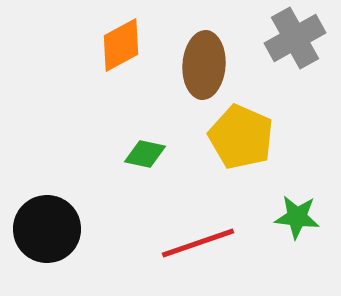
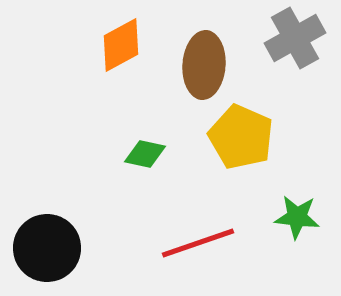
black circle: moved 19 px down
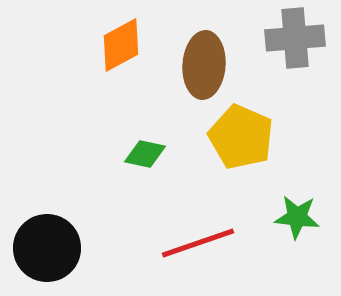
gray cross: rotated 24 degrees clockwise
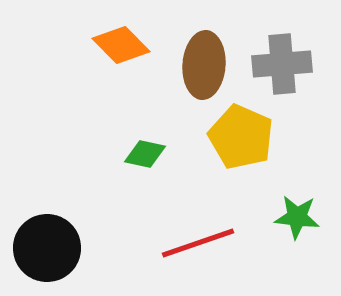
gray cross: moved 13 px left, 26 px down
orange diamond: rotated 74 degrees clockwise
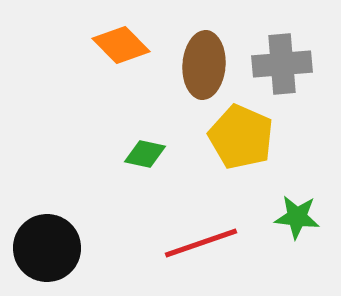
red line: moved 3 px right
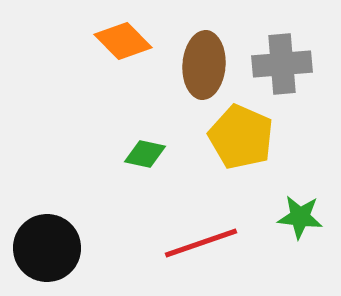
orange diamond: moved 2 px right, 4 px up
green star: moved 3 px right
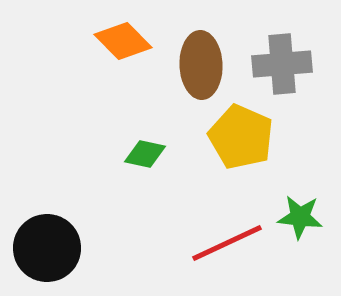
brown ellipse: moved 3 px left; rotated 6 degrees counterclockwise
red line: moved 26 px right; rotated 6 degrees counterclockwise
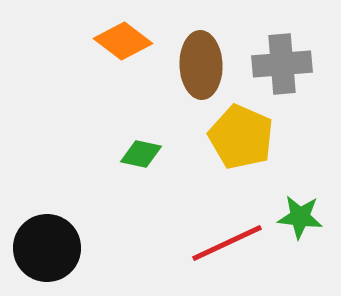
orange diamond: rotated 8 degrees counterclockwise
green diamond: moved 4 px left
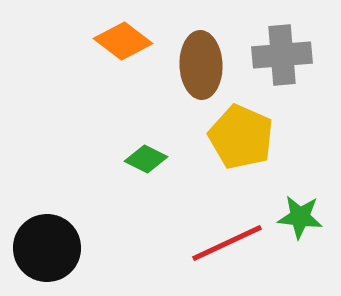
gray cross: moved 9 px up
green diamond: moved 5 px right, 5 px down; rotated 15 degrees clockwise
